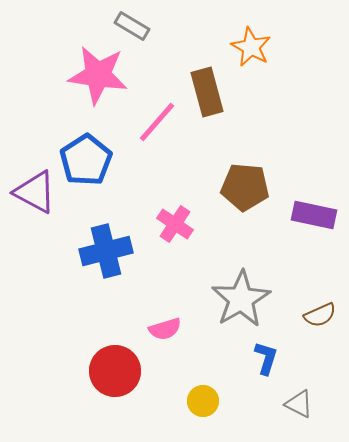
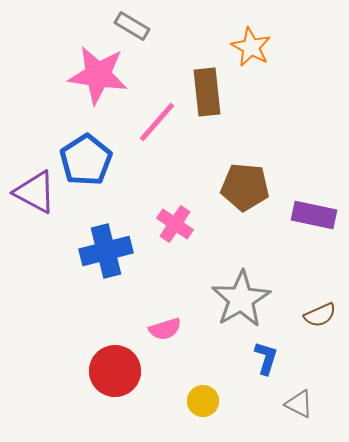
brown rectangle: rotated 9 degrees clockwise
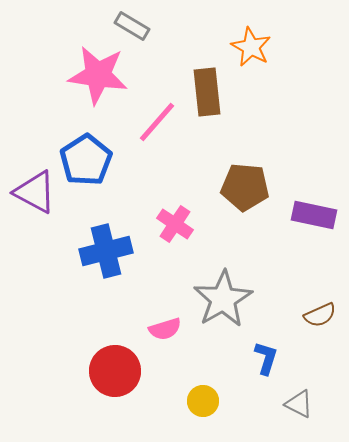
gray star: moved 18 px left
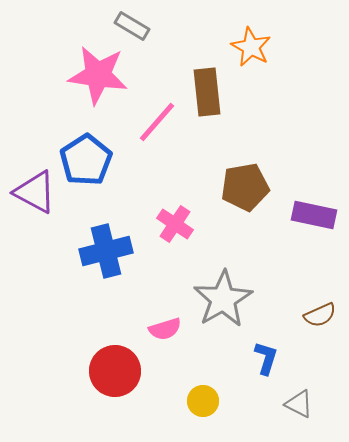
brown pentagon: rotated 15 degrees counterclockwise
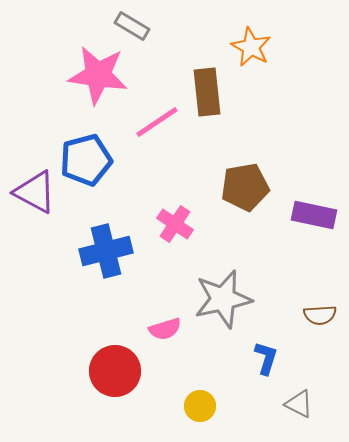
pink line: rotated 15 degrees clockwise
blue pentagon: rotated 18 degrees clockwise
gray star: rotated 18 degrees clockwise
brown semicircle: rotated 20 degrees clockwise
yellow circle: moved 3 px left, 5 px down
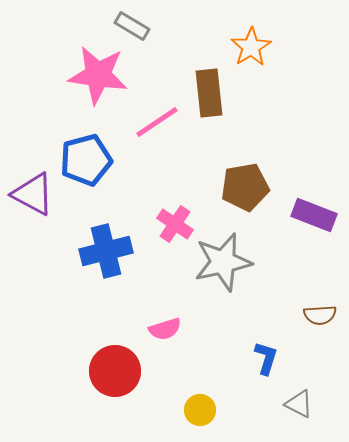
orange star: rotated 12 degrees clockwise
brown rectangle: moved 2 px right, 1 px down
purple triangle: moved 2 px left, 2 px down
purple rectangle: rotated 9 degrees clockwise
gray star: moved 37 px up
yellow circle: moved 4 px down
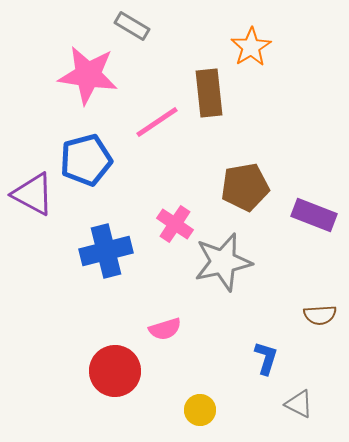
pink star: moved 10 px left
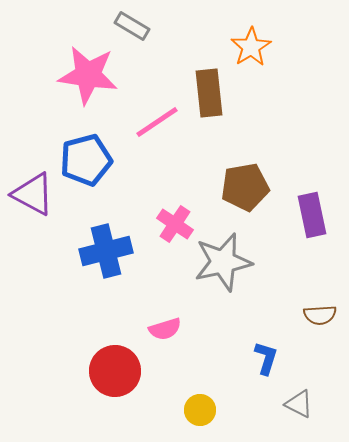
purple rectangle: moved 2 px left; rotated 57 degrees clockwise
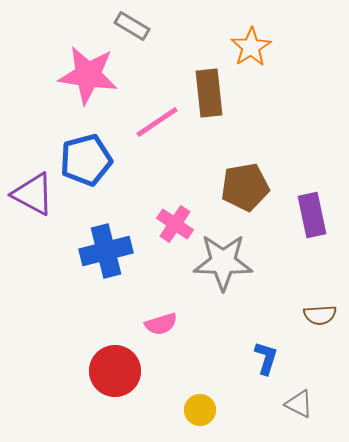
gray star: rotated 14 degrees clockwise
pink semicircle: moved 4 px left, 5 px up
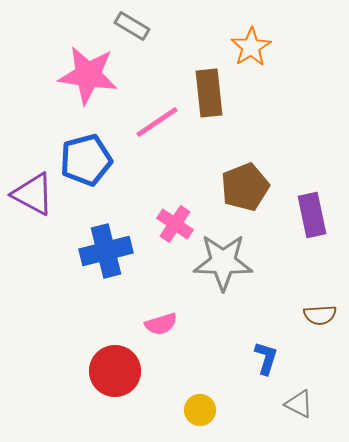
brown pentagon: rotated 12 degrees counterclockwise
